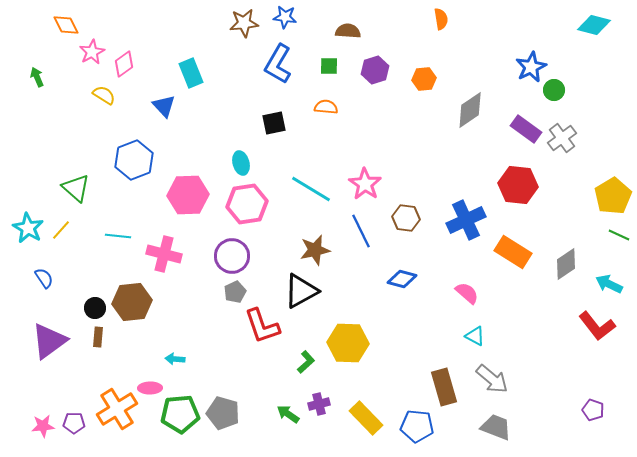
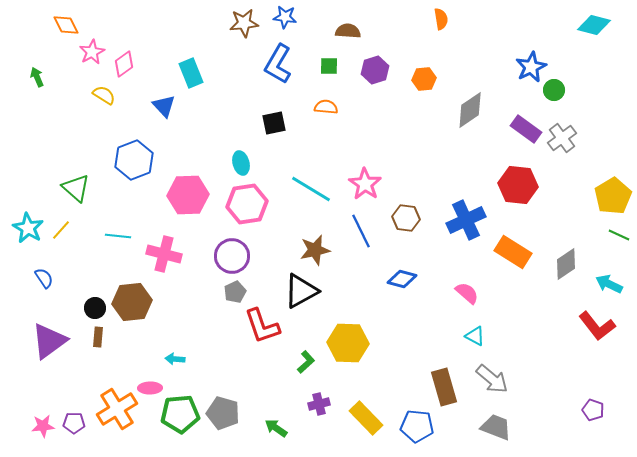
green arrow at (288, 414): moved 12 px left, 14 px down
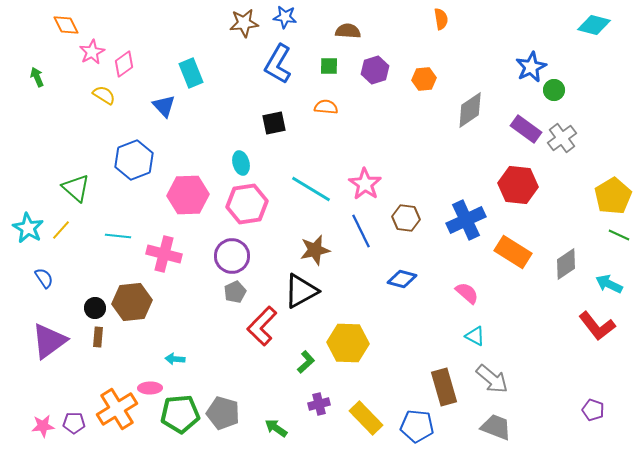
red L-shape at (262, 326): rotated 63 degrees clockwise
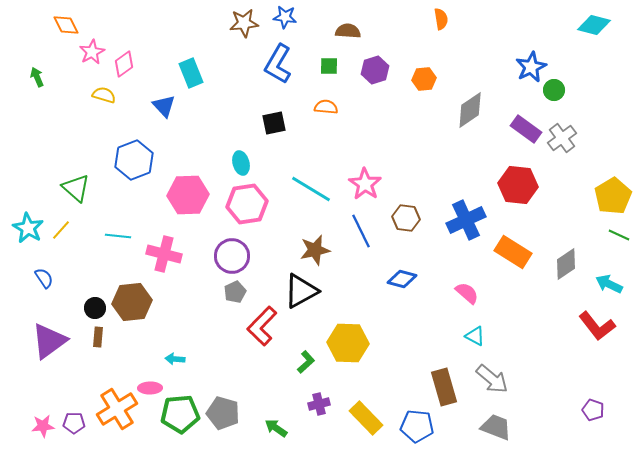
yellow semicircle at (104, 95): rotated 15 degrees counterclockwise
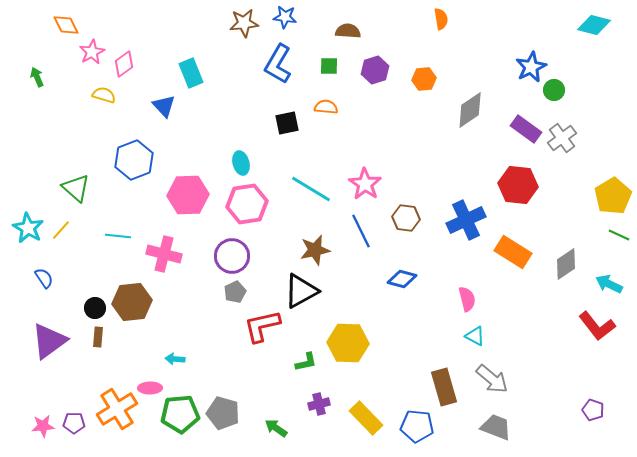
black square at (274, 123): moved 13 px right
pink semicircle at (467, 293): moved 6 px down; rotated 35 degrees clockwise
red L-shape at (262, 326): rotated 33 degrees clockwise
green L-shape at (306, 362): rotated 30 degrees clockwise
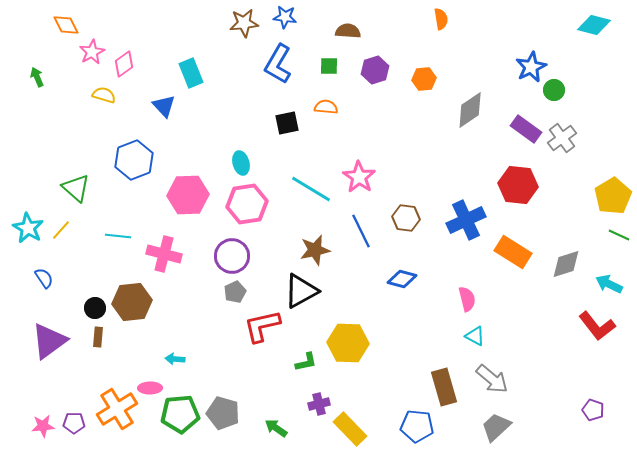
pink star at (365, 184): moved 6 px left, 7 px up
gray diamond at (566, 264): rotated 16 degrees clockwise
yellow rectangle at (366, 418): moved 16 px left, 11 px down
gray trapezoid at (496, 427): rotated 64 degrees counterclockwise
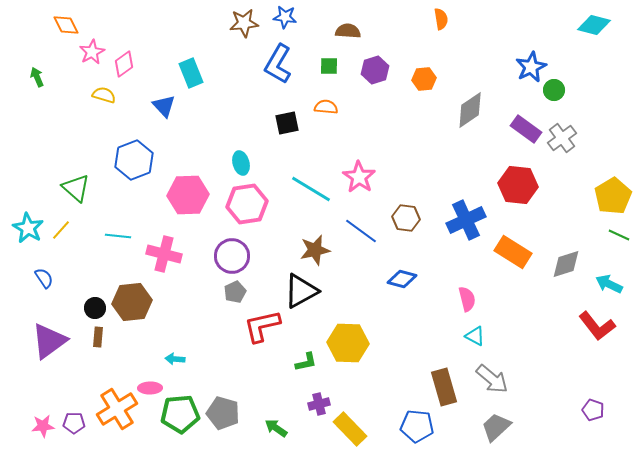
blue line at (361, 231): rotated 28 degrees counterclockwise
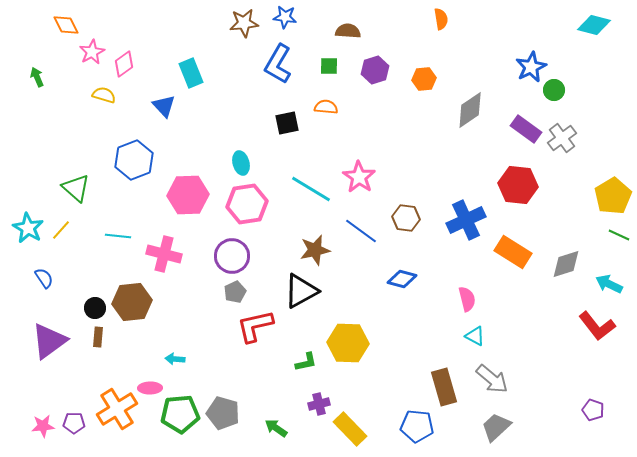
red L-shape at (262, 326): moved 7 px left
